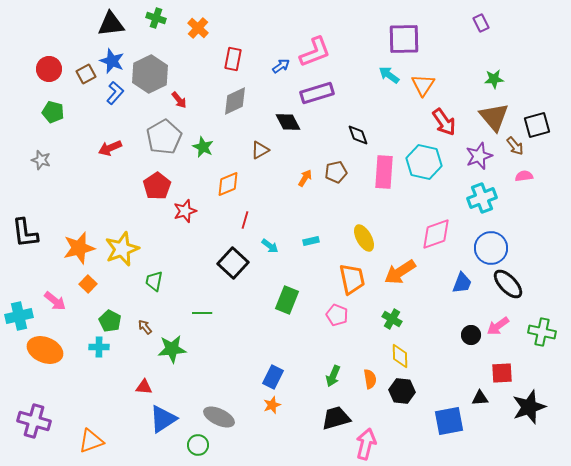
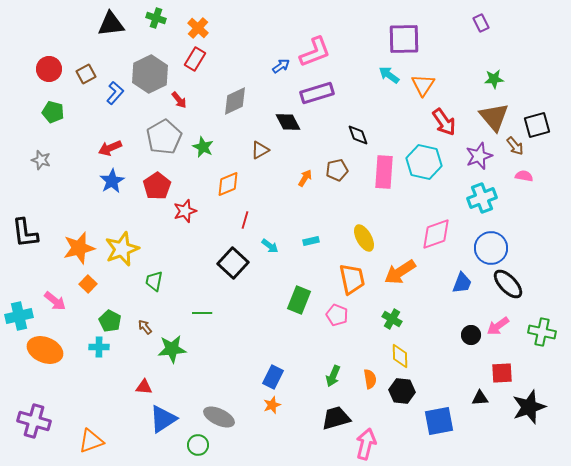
red rectangle at (233, 59): moved 38 px left; rotated 20 degrees clockwise
blue star at (112, 61): moved 120 px down; rotated 20 degrees clockwise
brown pentagon at (336, 172): moved 1 px right, 2 px up
pink semicircle at (524, 176): rotated 18 degrees clockwise
green rectangle at (287, 300): moved 12 px right
blue square at (449, 421): moved 10 px left
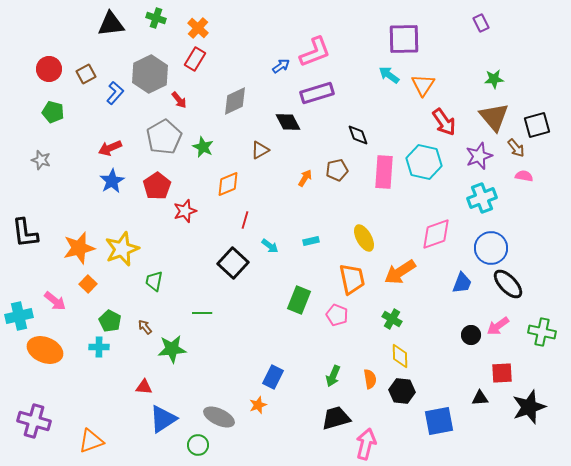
brown arrow at (515, 146): moved 1 px right, 2 px down
orange star at (272, 405): moved 14 px left
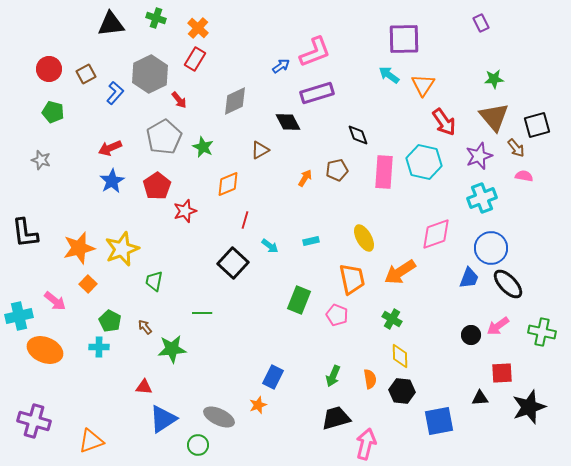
blue trapezoid at (462, 283): moved 7 px right, 5 px up
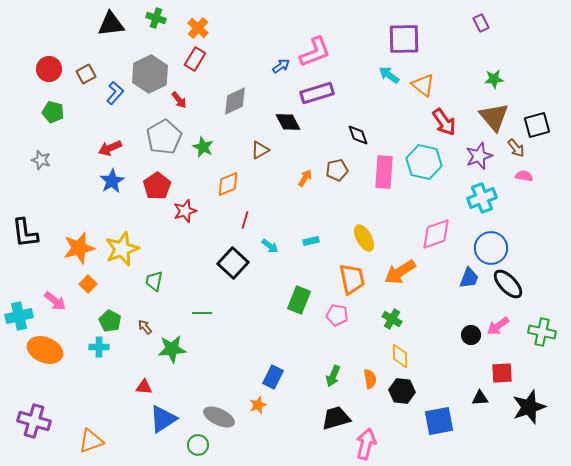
orange triangle at (423, 85): rotated 25 degrees counterclockwise
pink pentagon at (337, 315): rotated 10 degrees counterclockwise
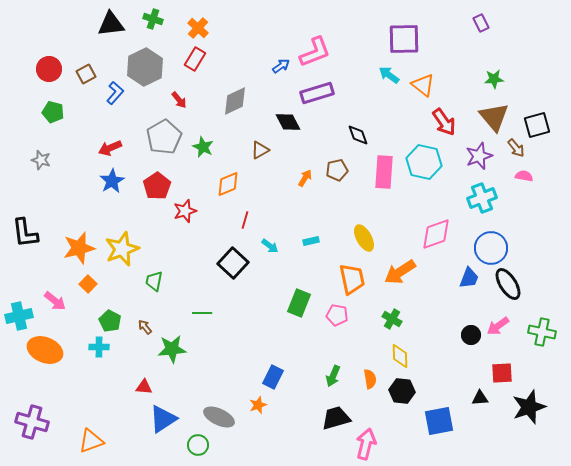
green cross at (156, 18): moved 3 px left, 1 px down
gray hexagon at (150, 74): moved 5 px left, 7 px up
black ellipse at (508, 284): rotated 12 degrees clockwise
green rectangle at (299, 300): moved 3 px down
purple cross at (34, 421): moved 2 px left, 1 px down
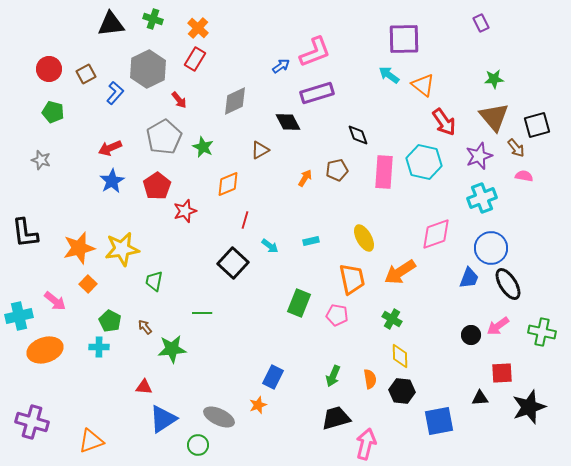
gray hexagon at (145, 67): moved 3 px right, 2 px down
yellow star at (122, 249): rotated 12 degrees clockwise
orange ellipse at (45, 350): rotated 40 degrees counterclockwise
